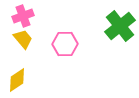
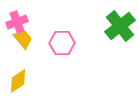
pink cross: moved 6 px left, 6 px down
pink hexagon: moved 3 px left, 1 px up
yellow diamond: moved 1 px right, 1 px down
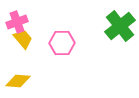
yellow diamond: rotated 40 degrees clockwise
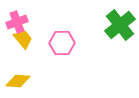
green cross: moved 1 px up
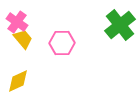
pink cross: rotated 35 degrees counterclockwise
yellow diamond: rotated 30 degrees counterclockwise
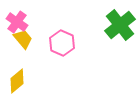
pink hexagon: rotated 25 degrees clockwise
yellow diamond: moved 1 px left; rotated 15 degrees counterclockwise
